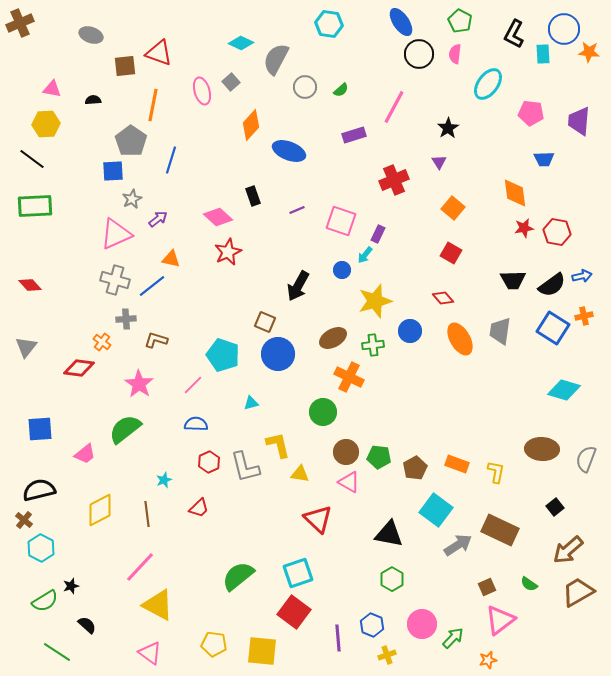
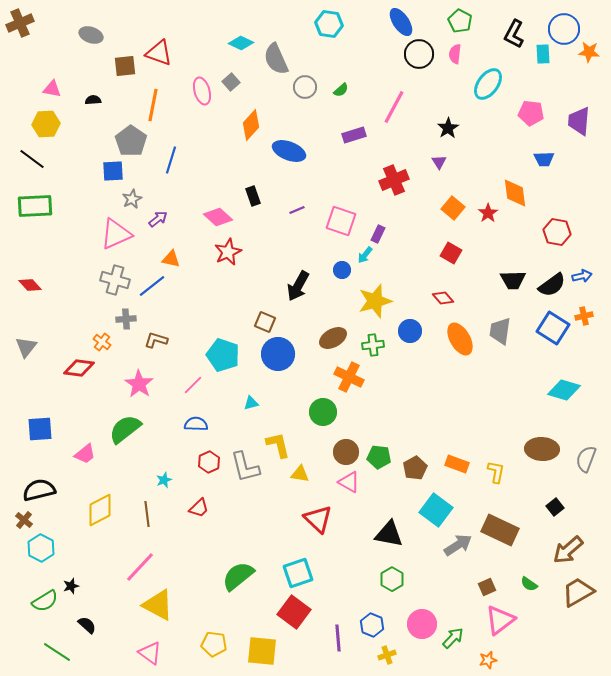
gray semicircle at (276, 59): rotated 52 degrees counterclockwise
red star at (524, 228): moved 36 px left, 15 px up; rotated 24 degrees counterclockwise
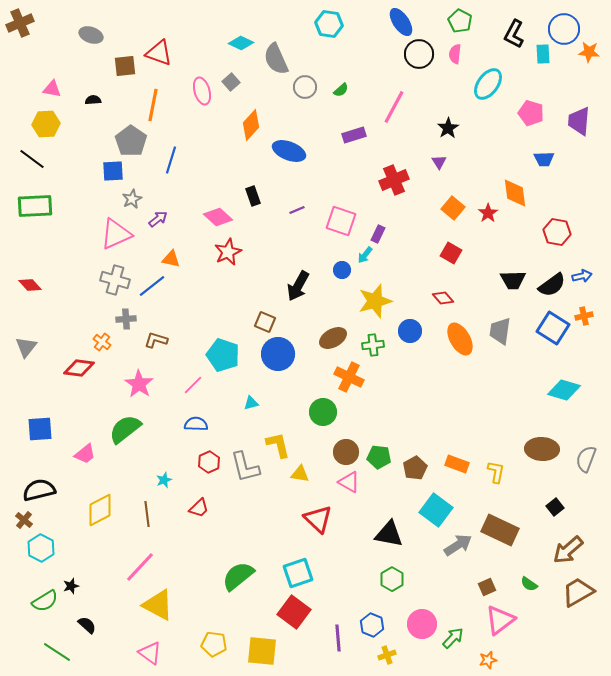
pink pentagon at (531, 113): rotated 10 degrees clockwise
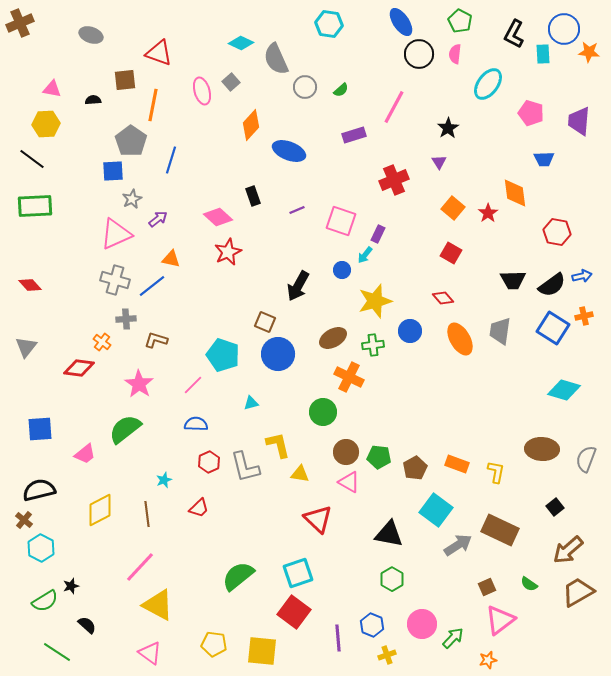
brown square at (125, 66): moved 14 px down
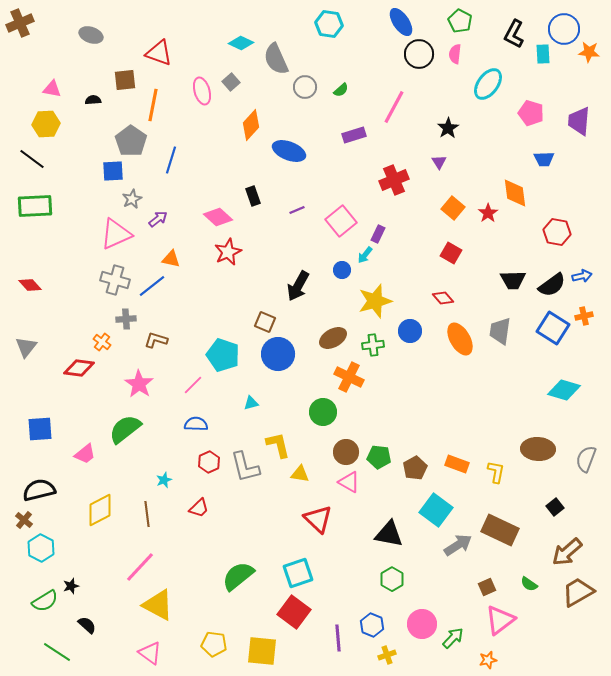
pink square at (341, 221): rotated 32 degrees clockwise
brown ellipse at (542, 449): moved 4 px left
brown arrow at (568, 550): moved 1 px left, 2 px down
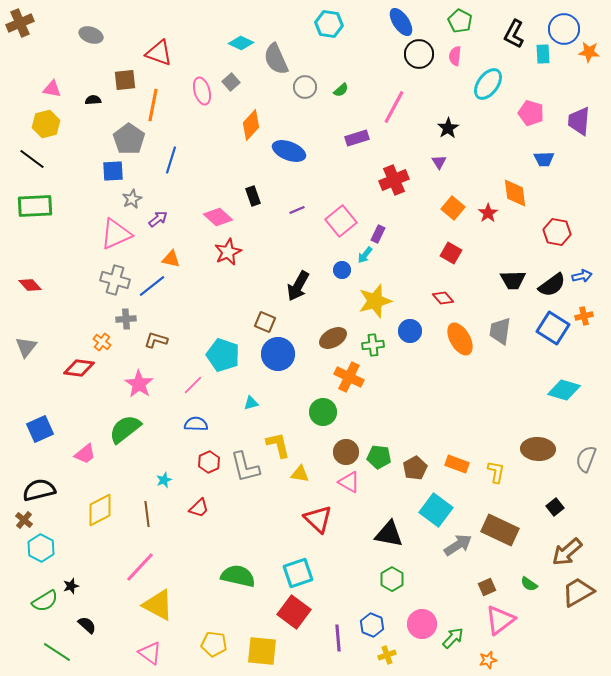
pink semicircle at (455, 54): moved 2 px down
yellow hexagon at (46, 124): rotated 12 degrees counterclockwise
purple rectangle at (354, 135): moved 3 px right, 3 px down
gray pentagon at (131, 141): moved 2 px left, 2 px up
blue square at (40, 429): rotated 20 degrees counterclockwise
green semicircle at (238, 576): rotated 52 degrees clockwise
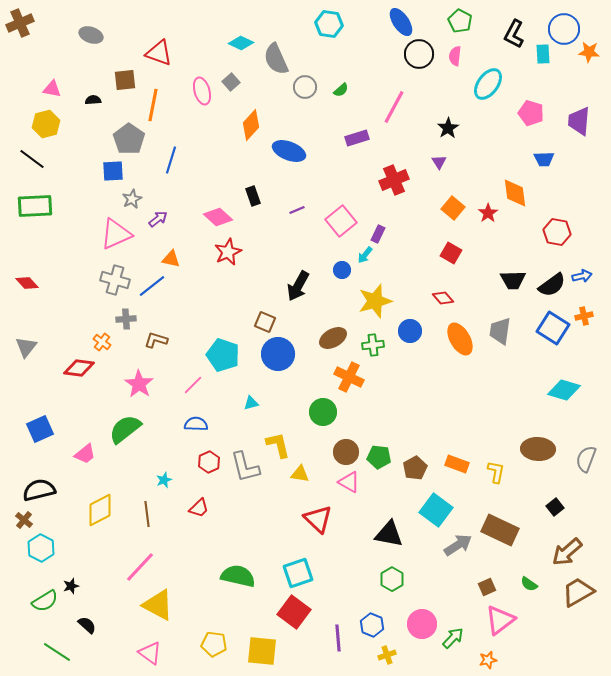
red diamond at (30, 285): moved 3 px left, 2 px up
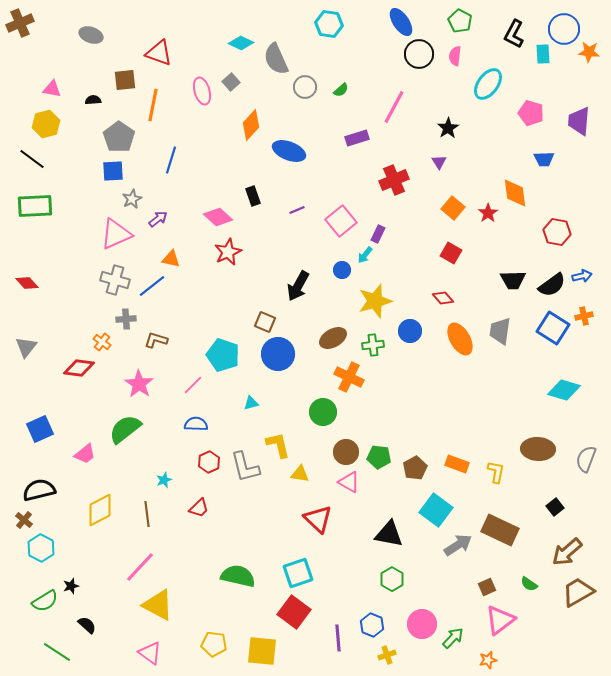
gray pentagon at (129, 139): moved 10 px left, 2 px up
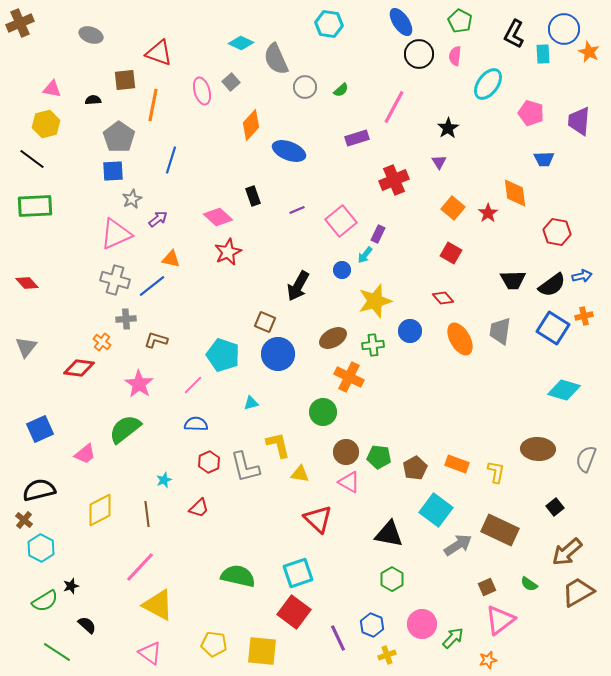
orange star at (589, 52): rotated 20 degrees clockwise
purple line at (338, 638): rotated 20 degrees counterclockwise
